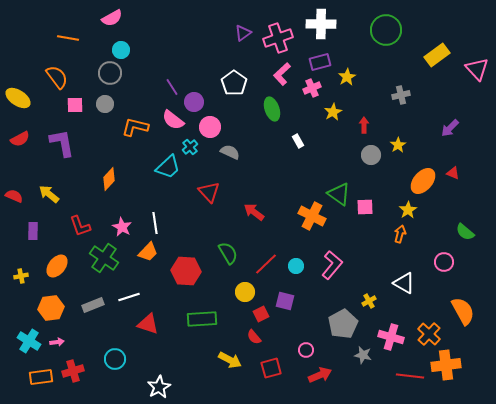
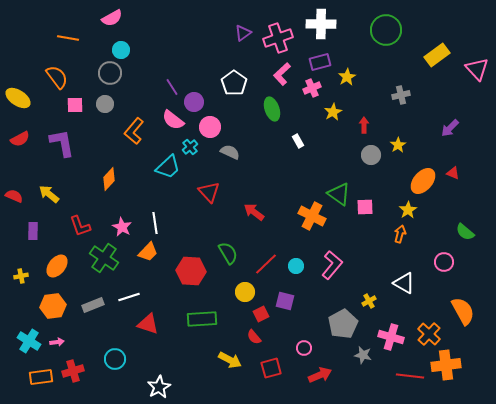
orange L-shape at (135, 127): moved 1 px left, 4 px down; rotated 64 degrees counterclockwise
red hexagon at (186, 271): moved 5 px right
orange hexagon at (51, 308): moved 2 px right, 2 px up
pink circle at (306, 350): moved 2 px left, 2 px up
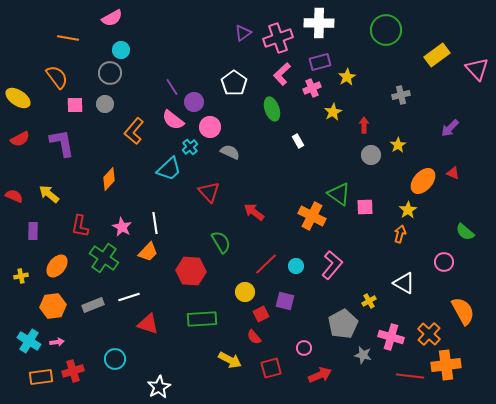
white cross at (321, 24): moved 2 px left, 1 px up
cyan trapezoid at (168, 167): moved 1 px right, 2 px down
red L-shape at (80, 226): rotated 30 degrees clockwise
green semicircle at (228, 253): moved 7 px left, 11 px up
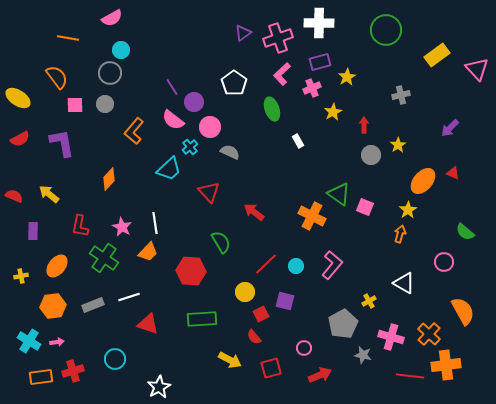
pink square at (365, 207): rotated 24 degrees clockwise
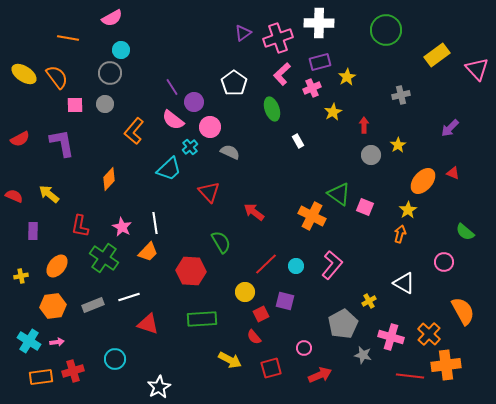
yellow ellipse at (18, 98): moved 6 px right, 24 px up
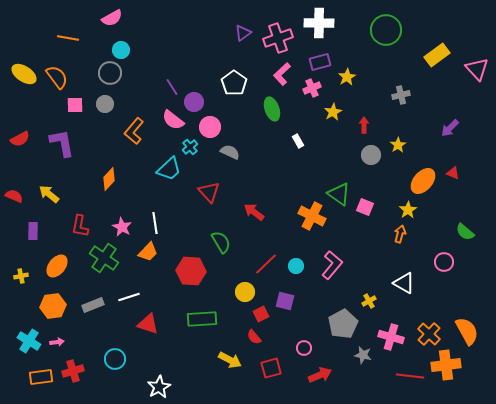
orange semicircle at (463, 311): moved 4 px right, 20 px down
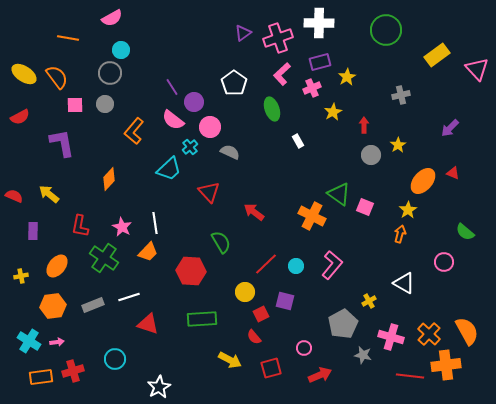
red semicircle at (20, 139): moved 22 px up
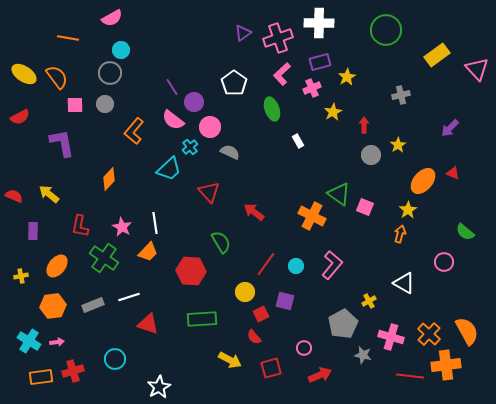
red line at (266, 264): rotated 10 degrees counterclockwise
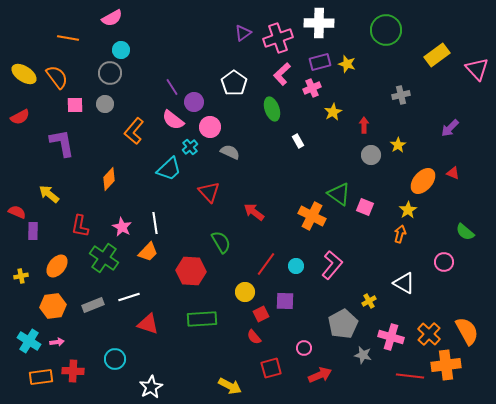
yellow star at (347, 77): moved 13 px up; rotated 24 degrees counterclockwise
red semicircle at (14, 196): moved 3 px right, 16 px down
purple square at (285, 301): rotated 12 degrees counterclockwise
yellow arrow at (230, 360): moved 26 px down
red cross at (73, 371): rotated 20 degrees clockwise
white star at (159, 387): moved 8 px left
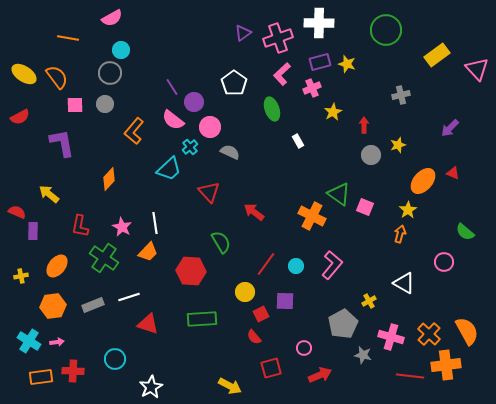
yellow star at (398, 145): rotated 14 degrees clockwise
